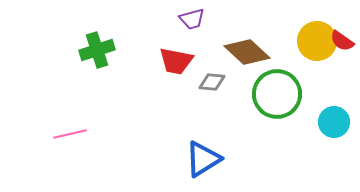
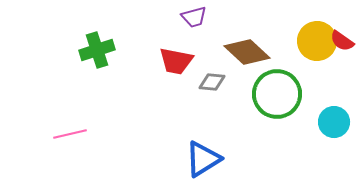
purple trapezoid: moved 2 px right, 2 px up
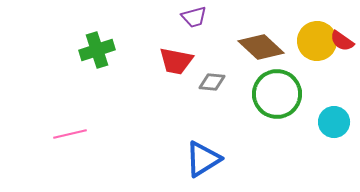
brown diamond: moved 14 px right, 5 px up
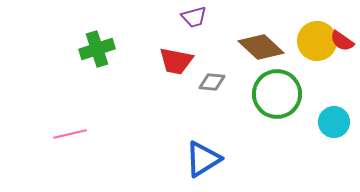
green cross: moved 1 px up
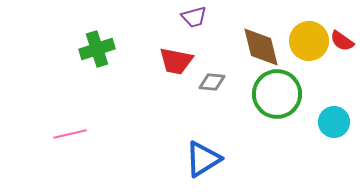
yellow circle: moved 8 px left
brown diamond: rotated 33 degrees clockwise
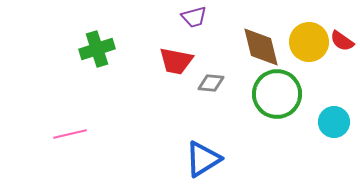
yellow circle: moved 1 px down
gray diamond: moved 1 px left, 1 px down
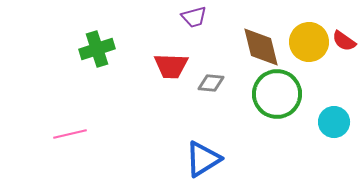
red semicircle: moved 2 px right
red trapezoid: moved 5 px left, 5 px down; rotated 9 degrees counterclockwise
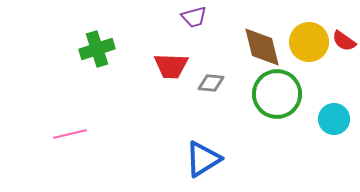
brown diamond: moved 1 px right
cyan circle: moved 3 px up
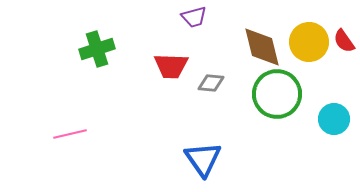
red semicircle: rotated 20 degrees clockwise
blue triangle: rotated 33 degrees counterclockwise
